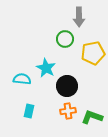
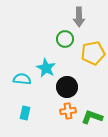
black circle: moved 1 px down
cyan rectangle: moved 4 px left, 2 px down
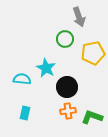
gray arrow: rotated 18 degrees counterclockwise
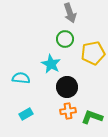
gray arrow: moved 9 px left, 4 px up
cyan star: moved 5 px right, 4 px up
cyan semicircle: moved 1 px left, 1 px up
cyan rectangle: moved 1 px right, 1 px down; rotated 48 degrees clockwise
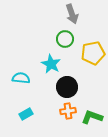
gray arrow: moved 2 px right, 1 px down
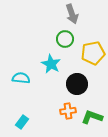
black circle: moved 10 px right, 3 px up
cyan rectangle: moved 4 px left, 8 px down; rotated 24 degrees counterclockwise
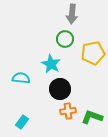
gray arrow: rotated 24 degrees clockwise
black circle: moved 17 px left, 5 px down
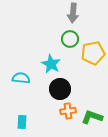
gray arrow: moved 1 px right, 1 px up
green circle: moved 5 px right
cyan rectangle: rotated 32 degrees counterclockwise
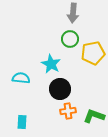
green L-shape: moved 2 px right, 1 px up
